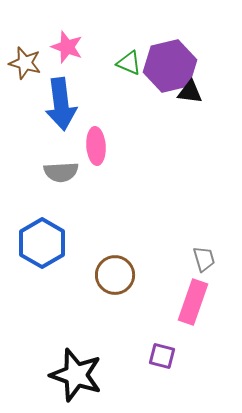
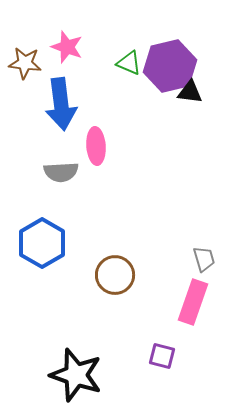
brown star: rotated 8 degrees counterclockwise
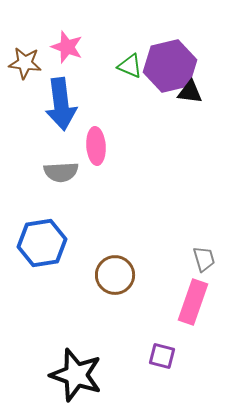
green triangle: moved 1 px right, 3 px down
blue hexagon: rotated 21 degrees clockwise
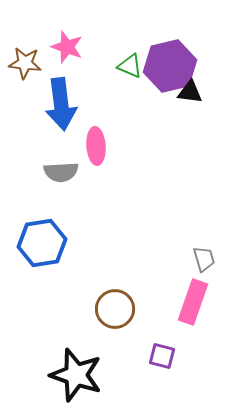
brown circle: moved 34 px down
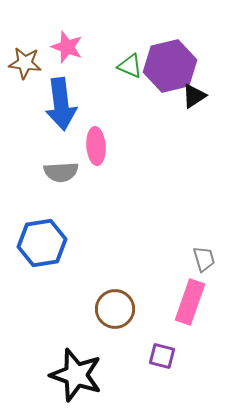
black triangle: moved 4 px right, 4 px down; rotated 40 degrees counterclockwise
pink rectangle: moved 3 px left
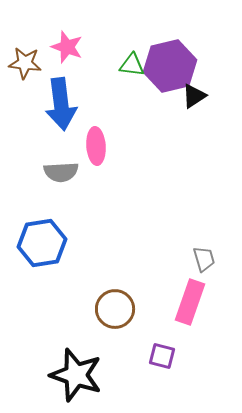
green triangle: moved 2 px right, 1 px up; rotated 16 degrees counterclockwise
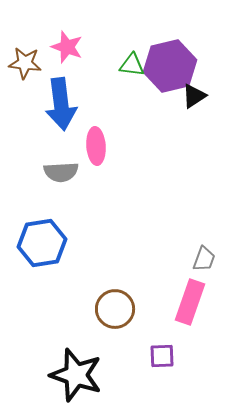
gray trapezoid: rotated 36 degrees clockwise
purple square: rotated 16 degrees counterclockwise
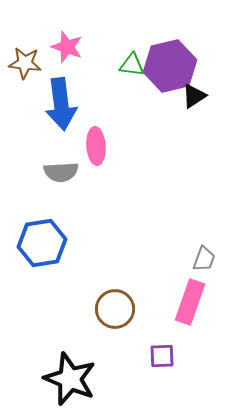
black star: moved 6 px left, 4 px down; rotated 4 degrees clockwise
